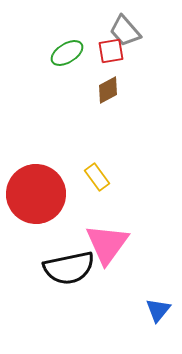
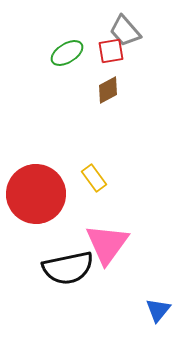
yellow rectangle: moved 3 px left, 1 px down
black semicircle: moved 1 px left
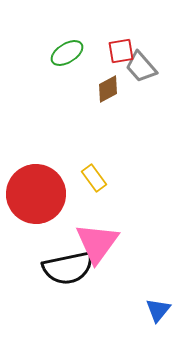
gray trapezoid: moved 16 px right, 36 px down
red square: moved 10 px right
brown diamond: moved 1 px up
pink triangle: moved 10 px left, 1 px up
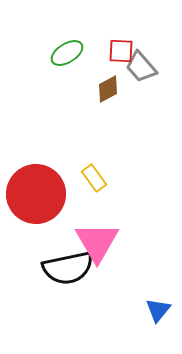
red square: rotated 12 degrees clockwise
pink triangle: moved 1 px up; rotated 6 degrees counterclockwise
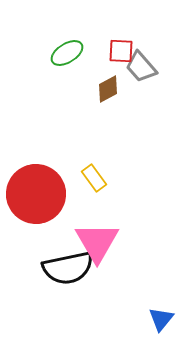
blue triangle: moved 3 px right, 9 px down
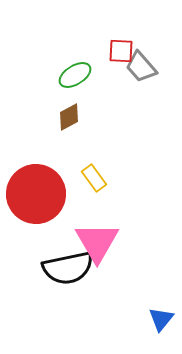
green ellipse: moved 8 px right, 22 px down
brown diamond: moved 39 px left, 28 px down
